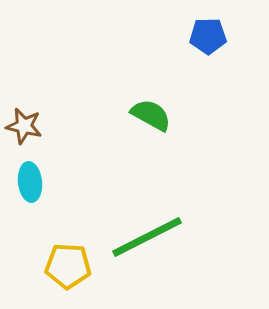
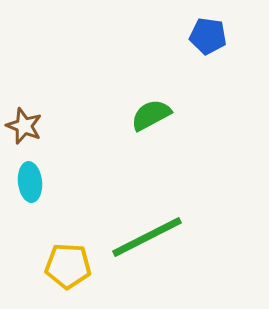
blue pentagon: rotated 9 degrees clockwise
green semicircle: rotated 57 degrees counterclockwise
brown star: rotated 9 degrees clockwise
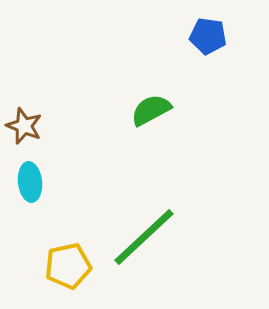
green semicircle: moved 5 px up
green line: moved 3 px left; rotated 16 degrees counterclockwise
yellow pentagon: rotated 15 degrees counterclockwise
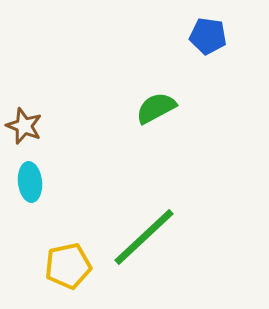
green semicircle: moved 5 px right, 2 px up
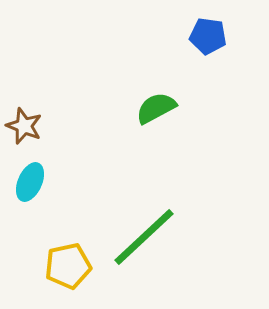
cyan ellipse: rotated 30 degrees clockwise
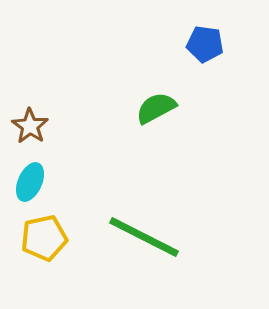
blue pentagon: moved 3 px left, 8 px down
brown star: moved 6 px right; rotated 12 degrees clockwise
green line: rotated 70 degrees clockwise
yellow pentagon: moved 24 px left, 28 px up
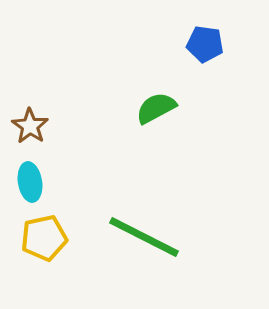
cyan ellipse: rotated 33 degrees counterclockwise
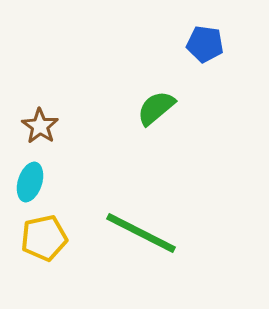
green semicircle: rotated 12 degrees counterclockwise
brown star: moved 10 px right
cyan ellipse: rotated 27 degrees clockwise
green line: moved 3 px left, 4 px up
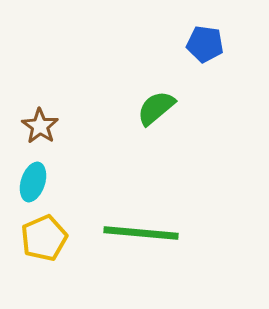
cyan ellipse: moved 3 px right
green line: rotated 22 degrees counterclockwise
yellow pentagon: rotated 12 degrees counterclockwise
